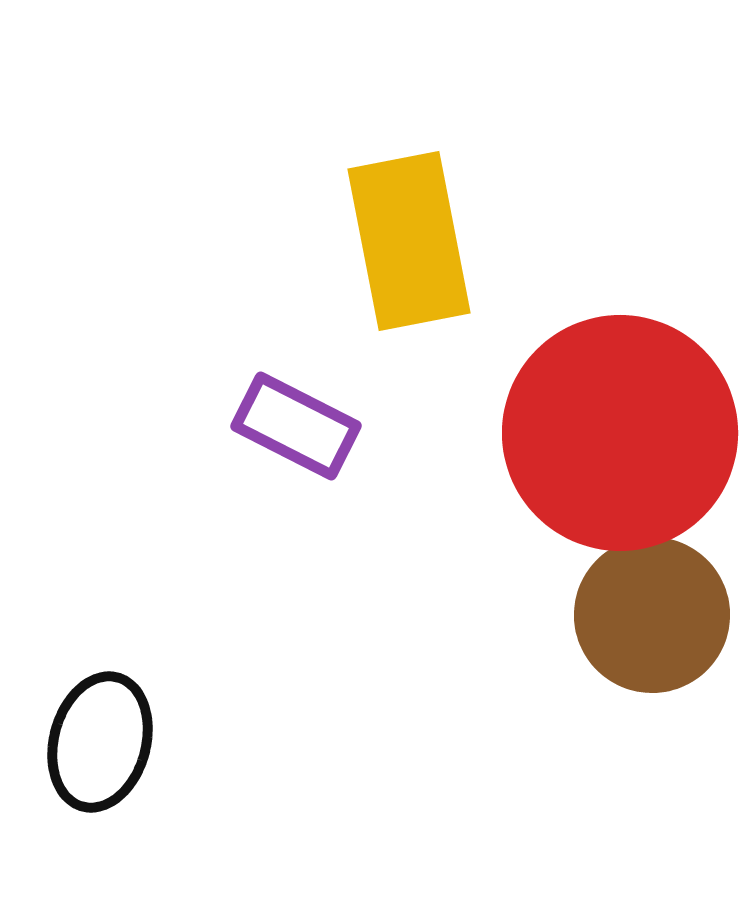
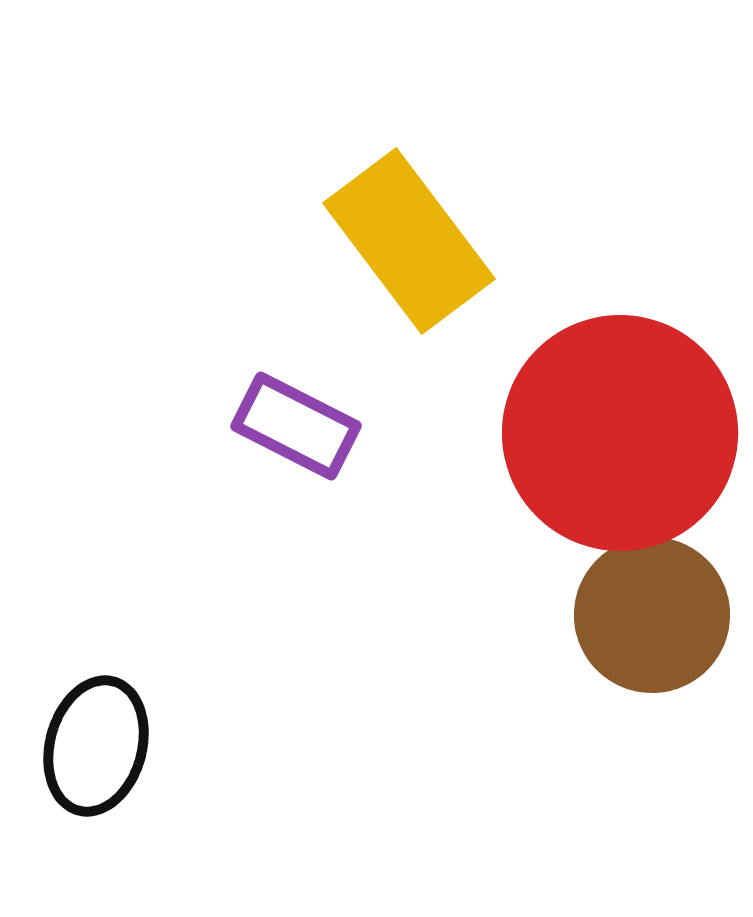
yellow rectangle: rotated 26 degrees counterclockwise
black ellipse: moved 4 px left, 4 px down
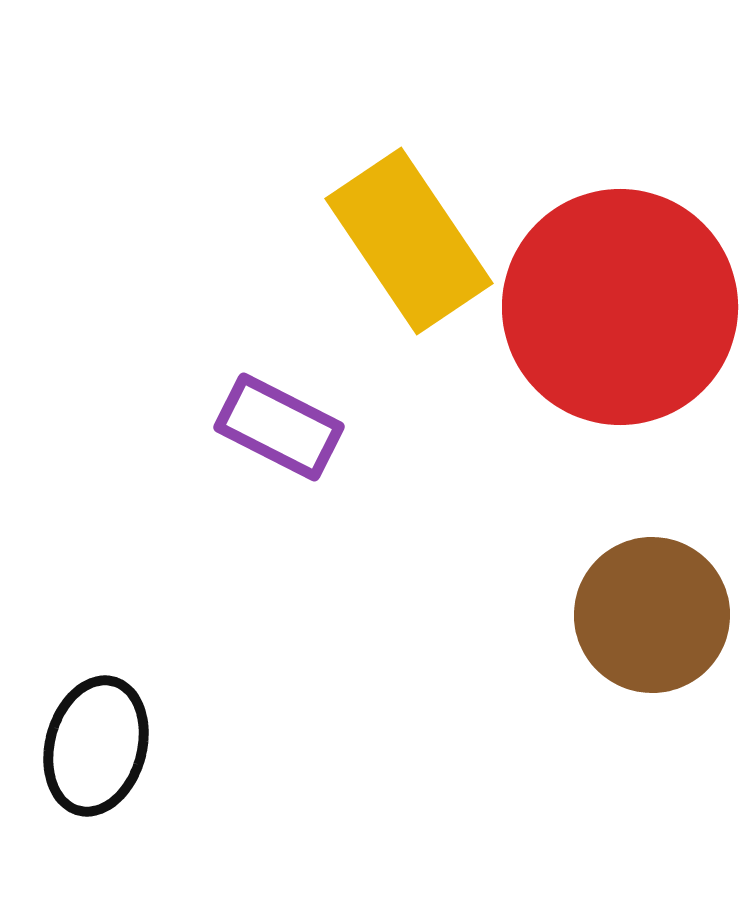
yellow rectangle: rotated 3 degrees clockwise
purple rectangle: moved 17 px left, 1 px down
red circle: moved 126 px up
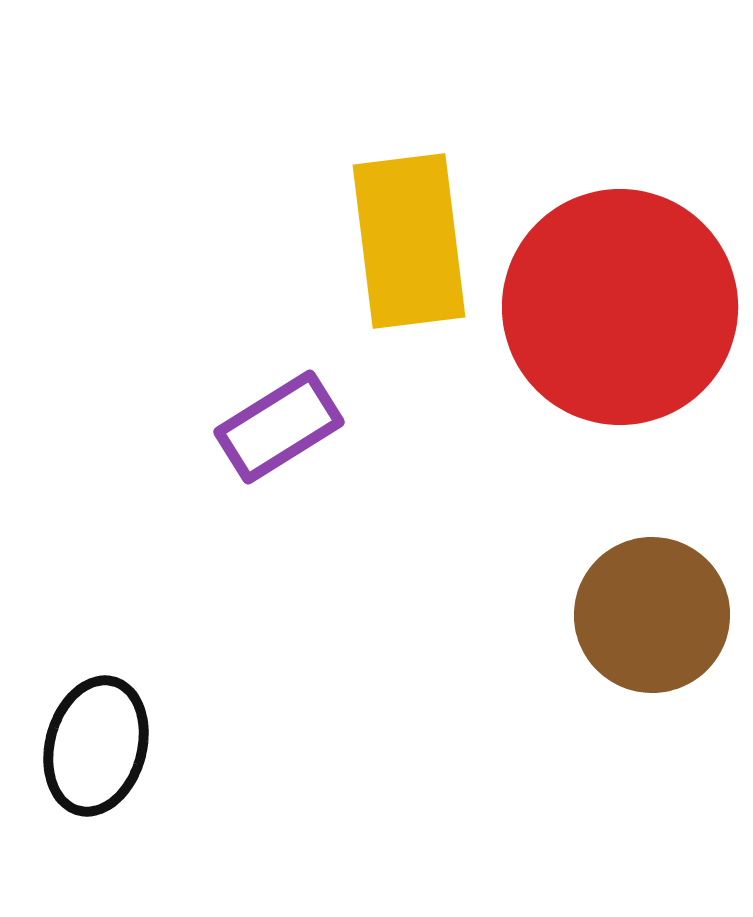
yellow rectangle: rotated 27 degrees clockwise
purple rectangle: rotated 59 degrees counterclockwise
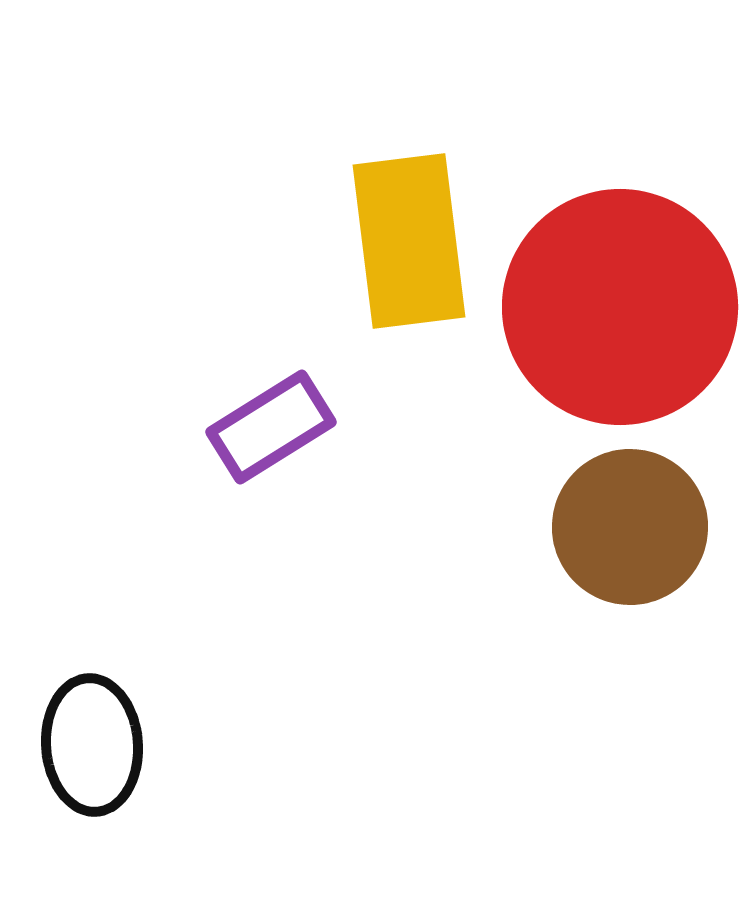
purple rectangle: moved 8 px left
brown circle: moved 22 px left, 88 px up
black ellipse: moved 4 px left, 1 px up; rotated 19 degrees counterclockwise
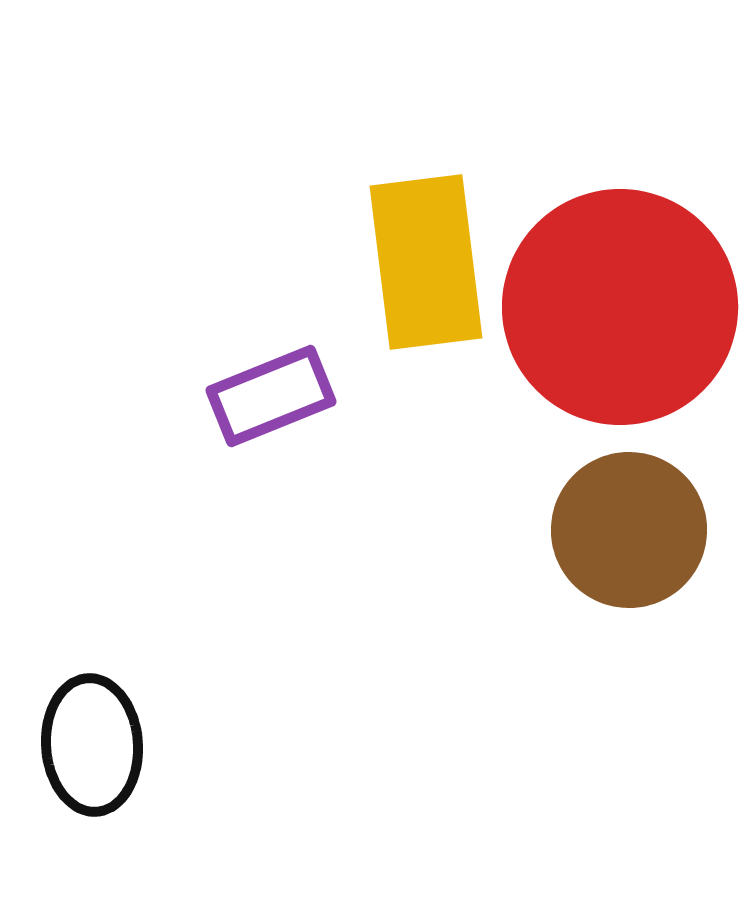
yellow rectangle: moved 17 px right, 21 px down
purple rectangle: moved 31 px up; rotated 10 degrees clockwise
brown circle: moved 1 px left, 3 px down
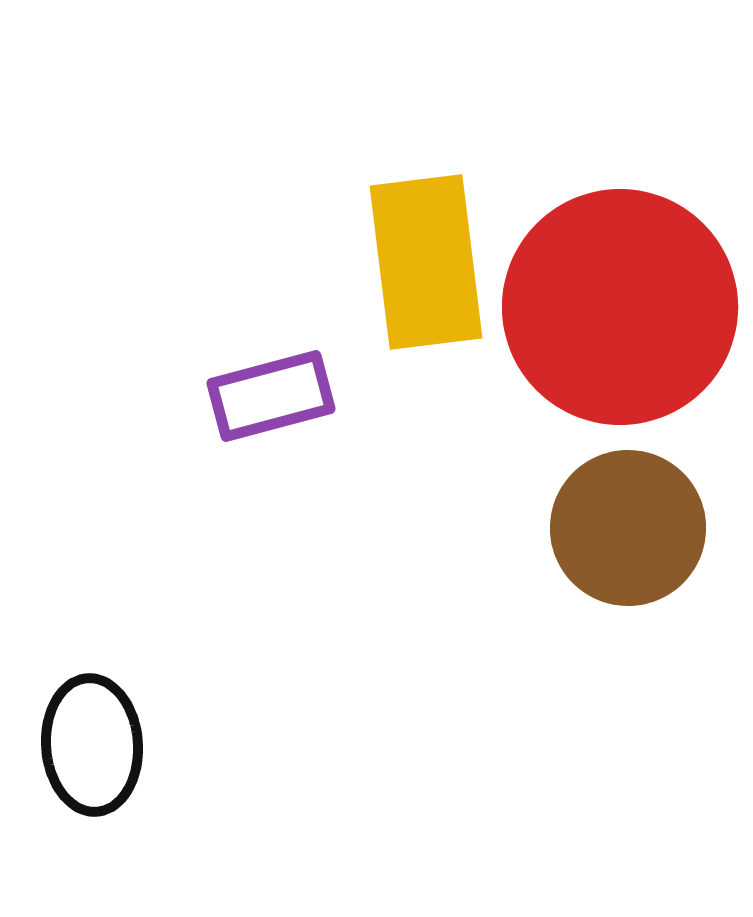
purple rectangle: rotated 7 degrees clockwise
brown circle: moved 1 px left, 2 px up
